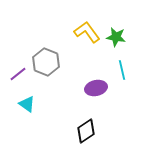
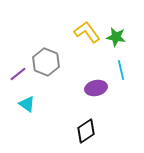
cyan line: moved 1 px left
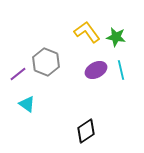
purple ellipse: moved 18 px up; rotated 15 degrees counterclockwise
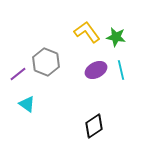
black diamond: moved 8 px right, 5 px up
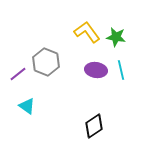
purple ellipse: rotated 35 degrees clockwise
cyan triangle: moved 2 px down
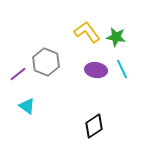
cyan line: moved 1 px right, 1 px up; rotated 12 degrees counterclockwise
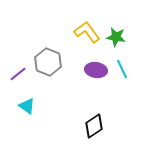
gray hexagon: moved 2 px right
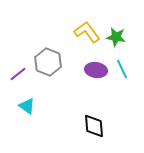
black diamond: rotated 60 degrees counterclockwise
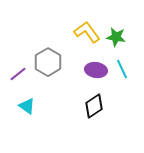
gray hexagon: rotated 8 degrees clockwise
black diamond: moved 20 px up; rotated 60 degrees clockwise
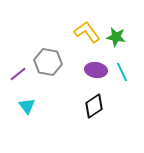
gray hexagon: rotated 20 degrees counterclockwise
cyan line: moved 3 px down
cyan triangle: rotated 18 degrees clockwise
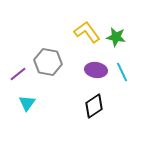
cyan triangle: moved 3 px up; rotated 12 degrees clockwise
